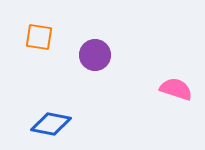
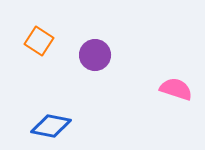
orange square: moved 4 px down; rotated 24 degrees clockwise
blue diamond: moved 2 px down
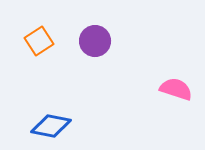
orange square: rotated 24 degrees clockwise
purple circle: moved 14 px up
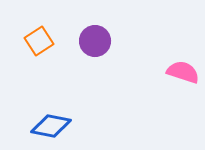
pink semicircle: moved 7 px right, 17 px up
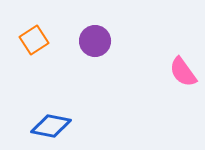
orange square: moved 5 px left, 1 px up
pink semicircle: rotated 144 degrees counterclockwise
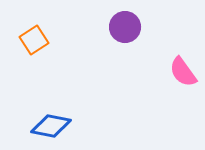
purple circle: moved 30 px right, 14 px up
